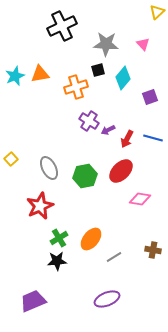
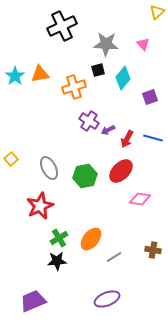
cyan star: rotated 12 degrees counterclockwise
orange cross: moved 2 px left
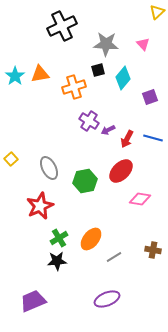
green hexagon: moved 5 px down
